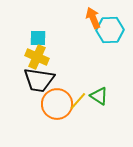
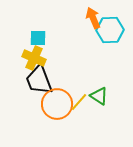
yellow cross: moved 3 px left, 1 px down
black trapezoid: rotated 60 degrees clockwise
yellow line: moved 1 px right, 1 px down
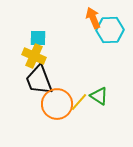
yellow cross: moved 2 px up
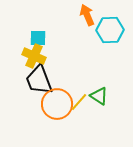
orange arrow: moved 6 px left, 3 px up
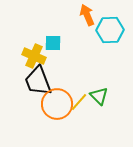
cyan square: moved 15 px right, 5 px down
black trapezoid: moved 1 px left, 1 px down
green triangle: rotated 12 degrees clockwise
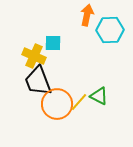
orange arrow: rotated 35 degrees clockwise
green triangle: rotated 18 degrees counterclockwise
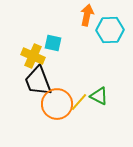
cyan square: rotated 12 degrees clockwise
yellow cross: moved 1 px left
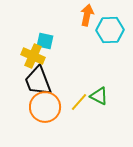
cyan square: moved 8 px left, 2 px up
orange circle: moved 12 px left, 3 px down
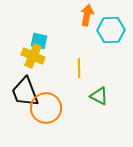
cyan hexagon: moved 1 px right
cyan square: moved 6 px left
black trapezoid: moved 13 px left, 11 px down
yellow line: moved 34 px up; rotated 42 degrees counterclockwise
orange circle: moved 1 px right, 1 px down
